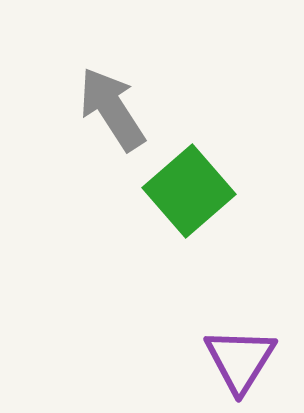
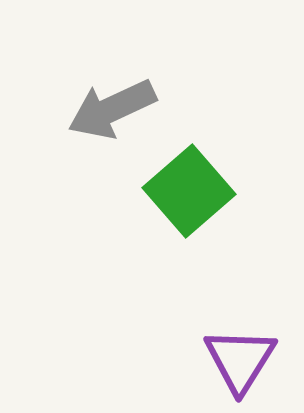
gray arrow: rotated 82 degrees counterclockwise
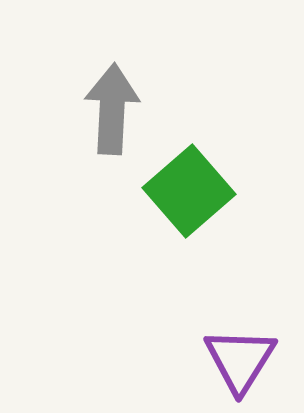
gray arrow: rotated 118 degrees clockwise
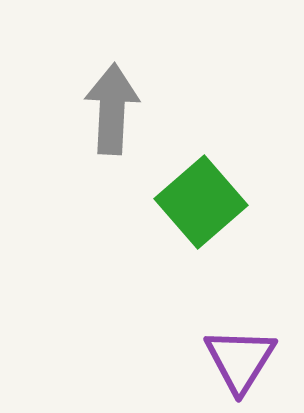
green square: moved 12 px right, 11 px down
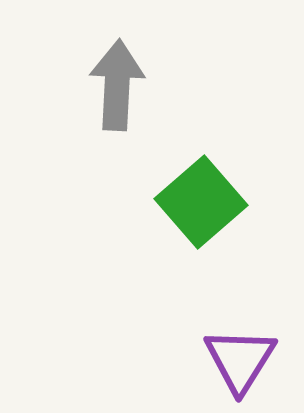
gray arrow: moved 5 px right, 24 px up
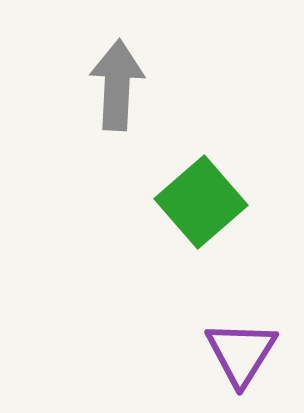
purple triangle: moved 1 px right, 7 px up
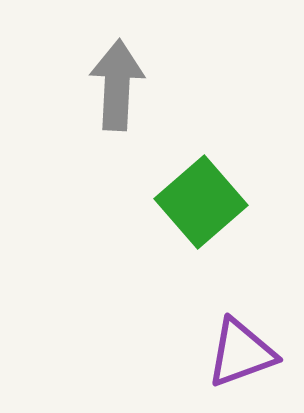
purple triangle: rotated 38 degrees clockwise
